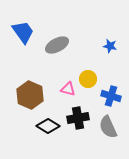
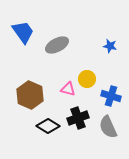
yellow circle: moved 1 px left
black cross: rotated 10 degrees counterclockwise
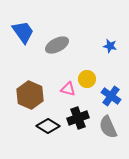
blue cross: rotated 18 degrees clockwise
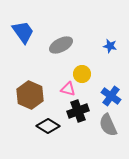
gray ellipse: moved 4 px right
yellow circle: moved 5 px left, 5 px up
black cross: moved 7 px up
gray semicircle: moved 2 px up
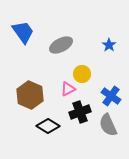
blue star: moved 1 px left, 1 px up; rotated 24 degrees clockwise
pink triangle: rotated 42 degrees counterclockwise
black cross: moved 2 px right, 1 px down
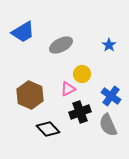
blue trapezoid: rotated 95 degrees clockwise
black diamond: moved 3 px down; rotated 15 degrees clockwise
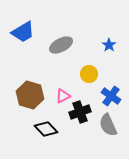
yellow circle: moved 7 px right
pink triangle: moved 5 px left, 7 px down
brown hexagon: rotated 8 degrees counterclockwise
black diamond: moved 2 px left
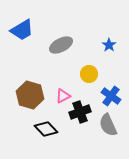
blue trapezoid: moved 1 px left, 2 px up
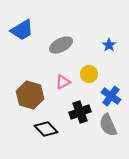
pink triangle: moved 14 px up
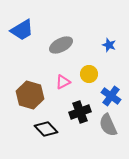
blue star: rotated 16 degrees counterclockwise
